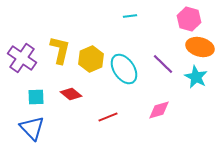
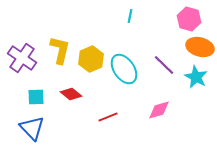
cyan line: rotated 72 degrees counterclockwise
purple line: moved 1 px right, 1 px down
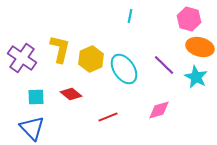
yellow L-shape: moved 1 px up
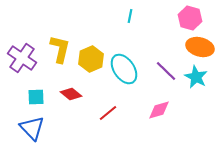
pink hexagon: moved 1 px right, 1 px up
purple line: moved 2 px right, 6 px down
red line: moved 4 px up; rotated 18 degrees counterclockwise
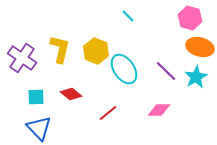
cyan line: moved 2 px left; rotated 56 degrees counterclockwise
yellow hexagon: moved 5 px right, 8 px up; rotated 15 degrees counterclockwise
cyan star: rotated 15 degrees clockwise
pink diamond: rotated 15 degrees clockwise
blue triangle: moved 7 px right
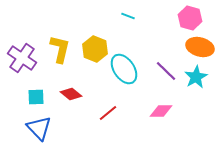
cyan line: rotated 24 degrees counterclockwise
yellow hexagon: moved 1 px left, 2 px up
pink diamond: moved 2 px right, 1 px down
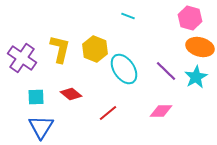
blue triangle: moved 2 px right, 1 px up; rotated 16 degrees clockwise
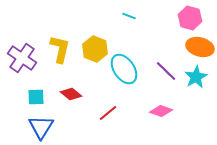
cyan line: moved 1 px right
pink diamond: rotated 20 degrees clockwise
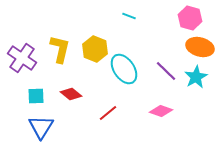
cyan square: moved 1 px up
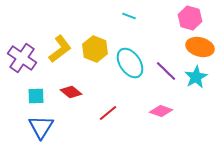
yellow L-shape: rotated 40 degrees clockwise
cyan ellipse: moved 6 px right, 6 px up
red diamond: moved 2 px up
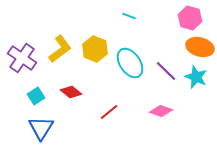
cyan star: rotated 20 degrees counterclockwise
cyan square: rotated 30 degrees counterclockwise
red line: moved 1 px right, 1 px up
blue triangle: moved 1 px down
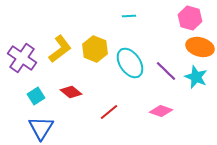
cyan line: rotated 24 degrees counterclockwise
